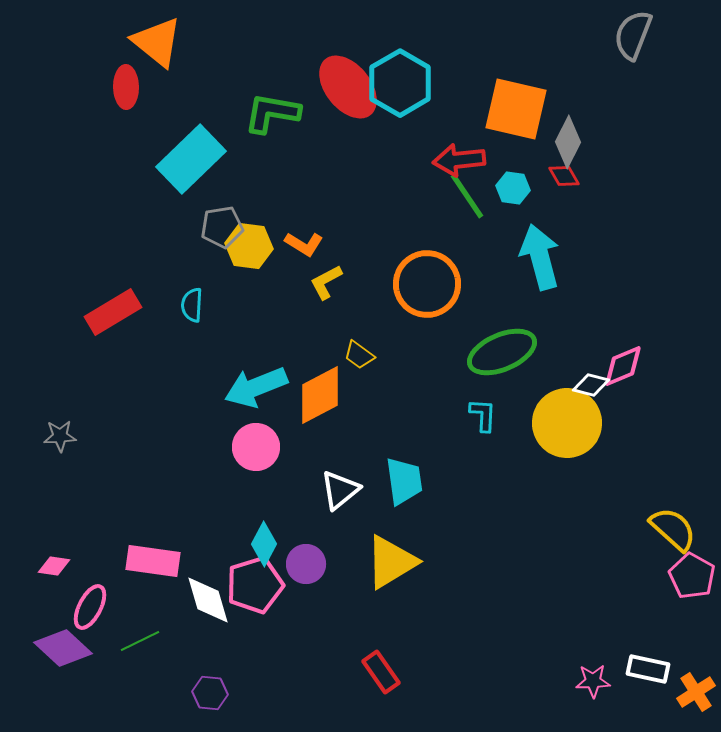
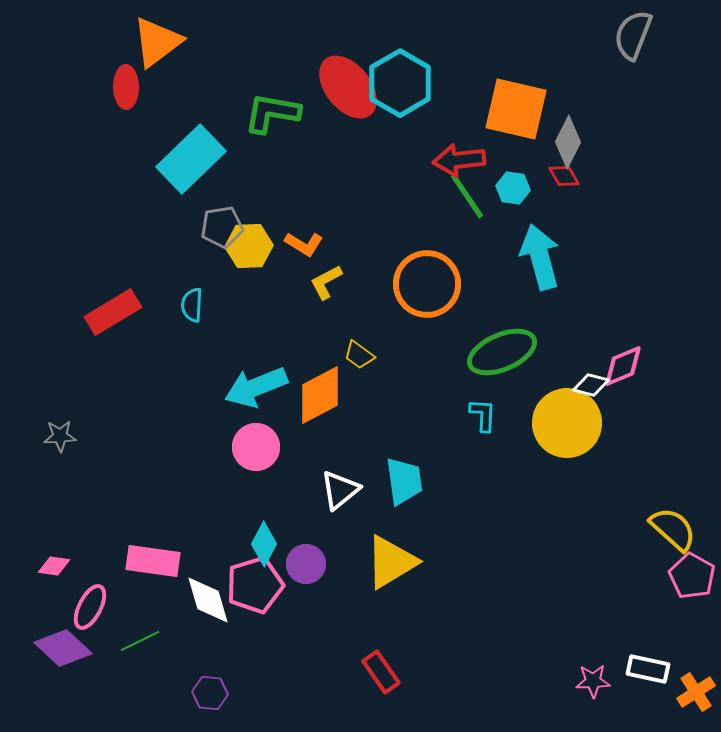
orange triangle at (157, 42): rotated 44 degrees clockwise
yellow hexagon at (249, 246): rotated 9 degrees counterclockwise
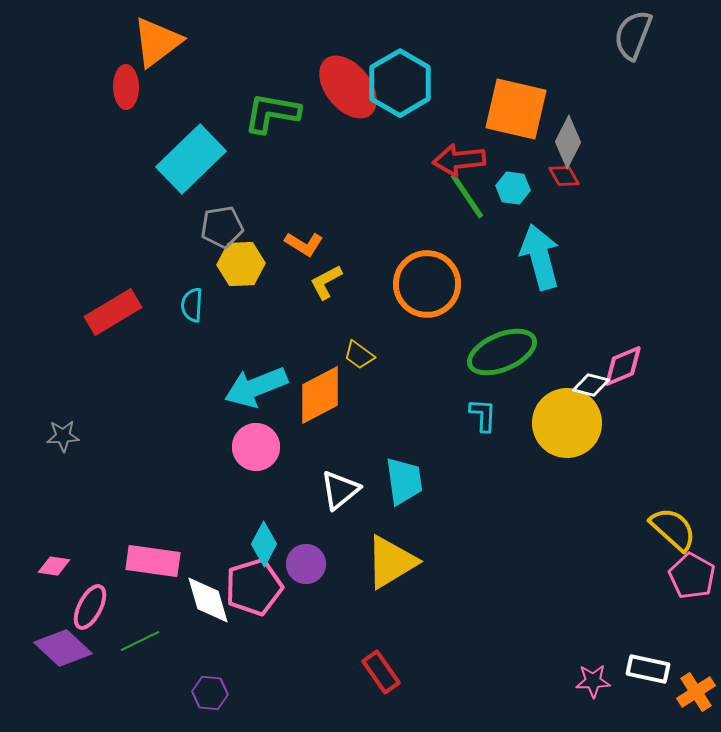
yellow hexagon at (249, 246): moved 8 px left, 18 px down
gray star at (60, 436): moved 3 px right
pink pentagon at (255, 585): moved 1 px left, 2 px down
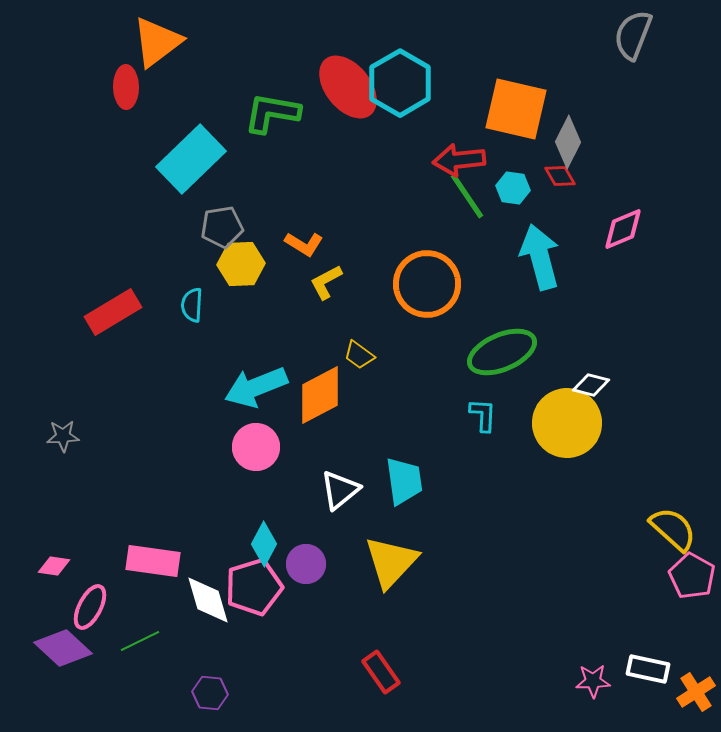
red diamond at (564, 176): moved 4 px left
pink diamond at (623, 366): moved 137 px up
yellow triangle at (391, 562): rotated 16 degrees counterclockwise
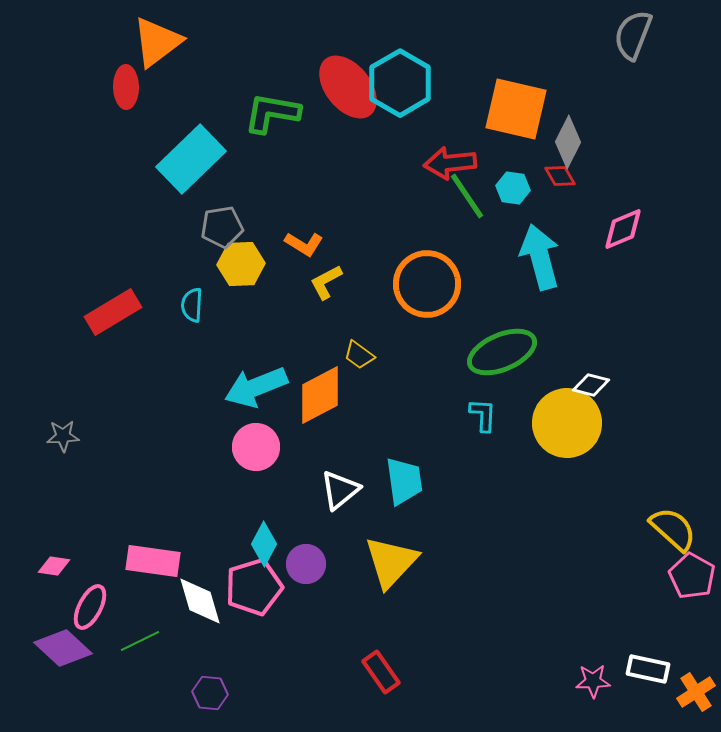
red arrow at (459, 160): moved 9 px left, 3 px down
white diamond at (208, 600): moved 8 px left, 1 px down
